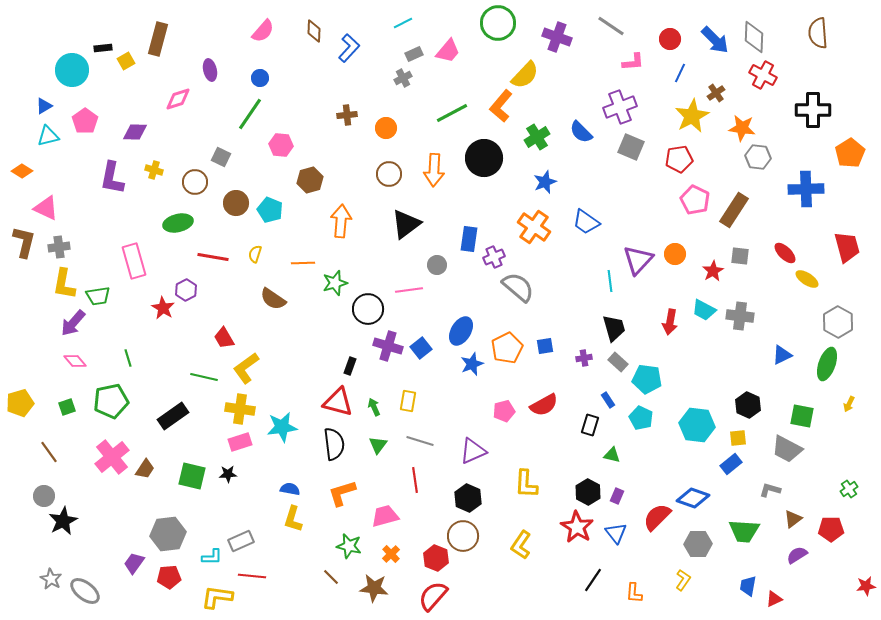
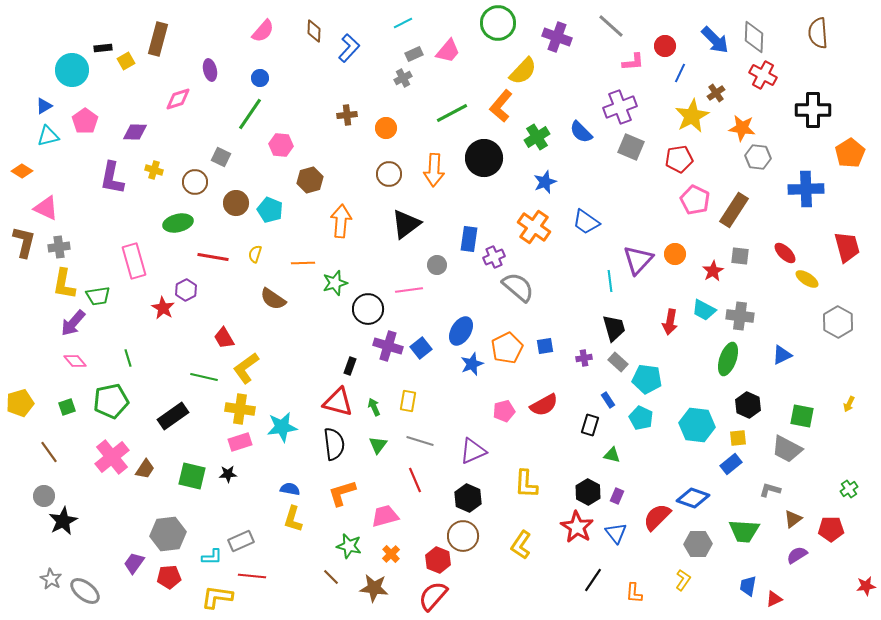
gray line at (611, 26): rotated 8 degrees clockwise
red circle at (670, 39): moved 5 px left, 7 px down
yellow semicircle at (525, 75): moved 2 px left, 4 px up
green ellipse at (827, 364): moved 99 px left, 5 px up
red line at (415, 480): rotated 15 degrees counterclockwise
red hexagon at (436, 558): moved 2 px right, 2 px down
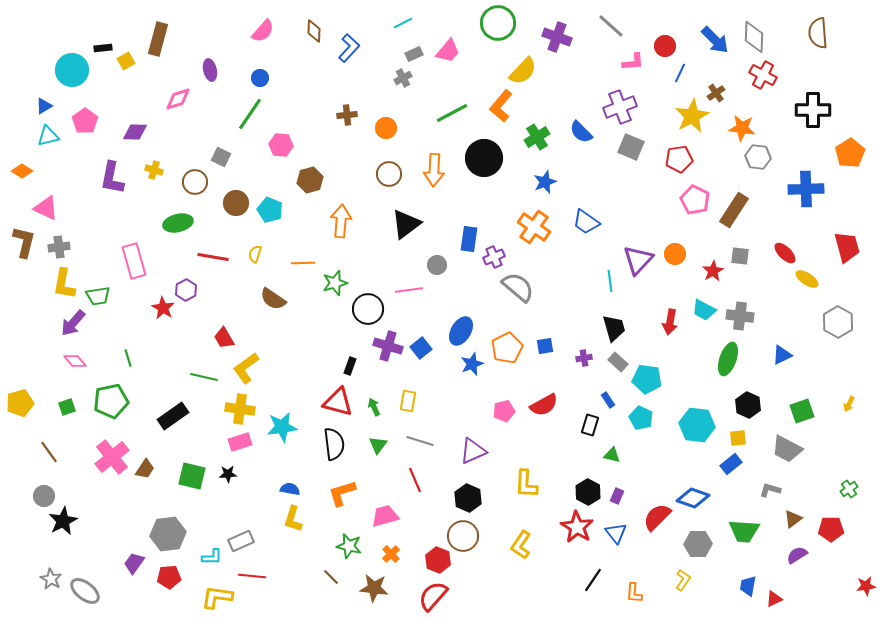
green square at (802, 416): moved 5 px up; rotated 30 degrees counterclockwise
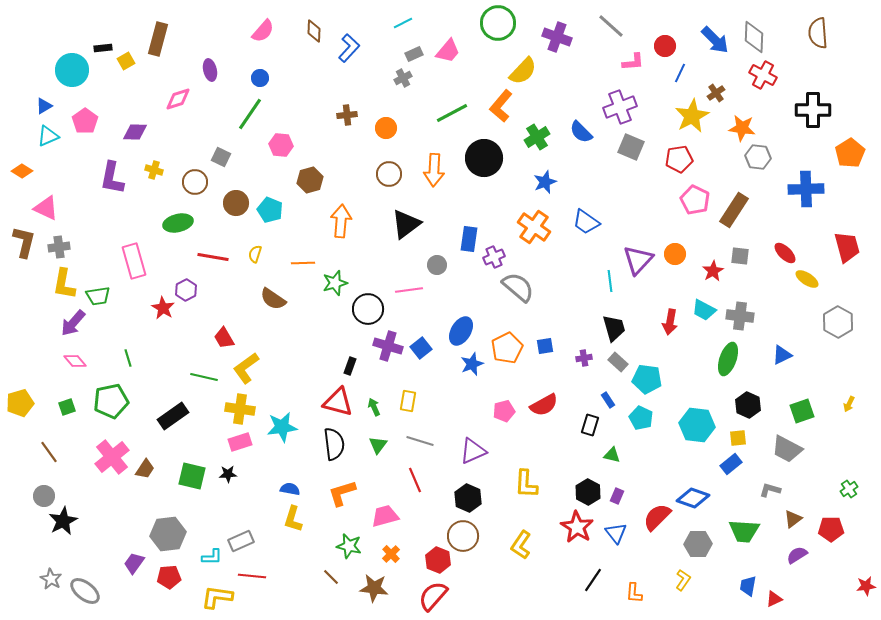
cyan triangle at (48, 136): rotated 10 degrees counterclockwise
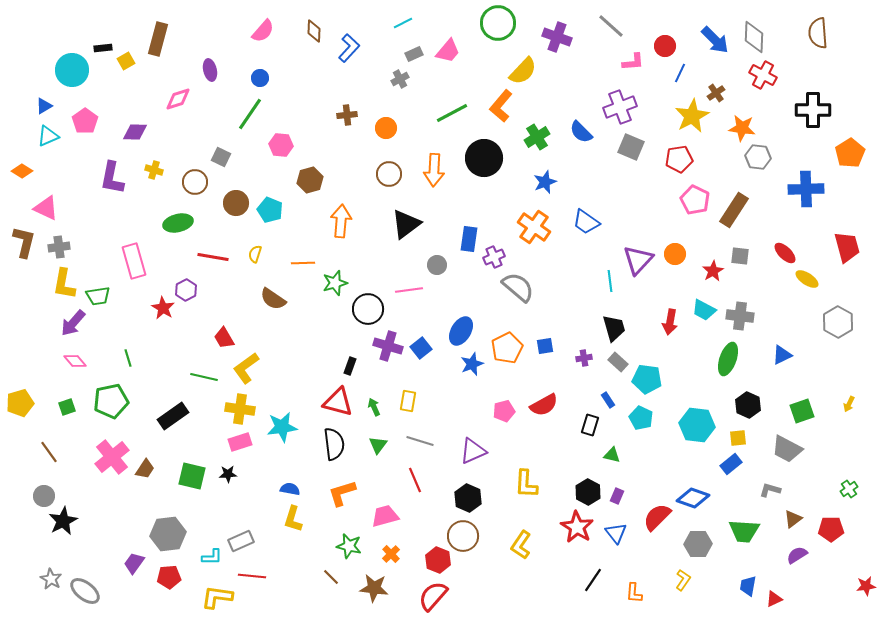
gray cross at (403, 78): moved 3 px left, 1 px down
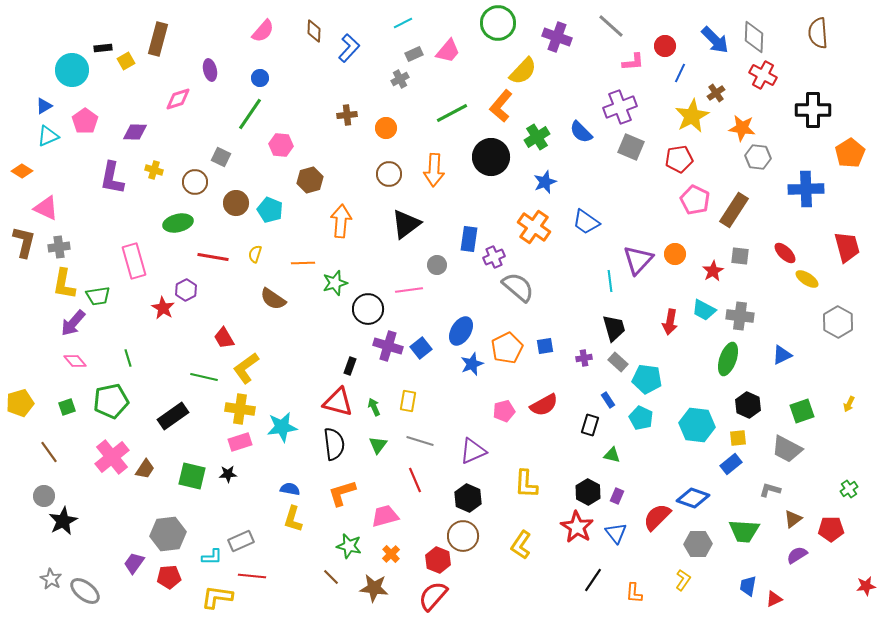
black circle at (484, 158): moved 7 px right, 1 px up
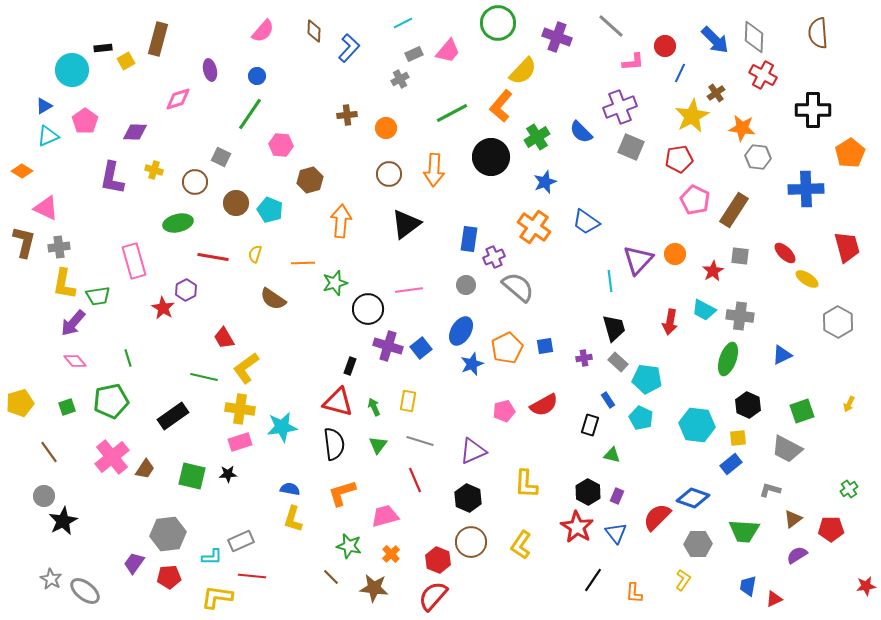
blue circle at (260, 78): moved 3 px left, 2 px up
gray circle at (437, 265): moved 29 px right, 20 px down
brown circle at (463, 536): moved 8 px right, 6 px down
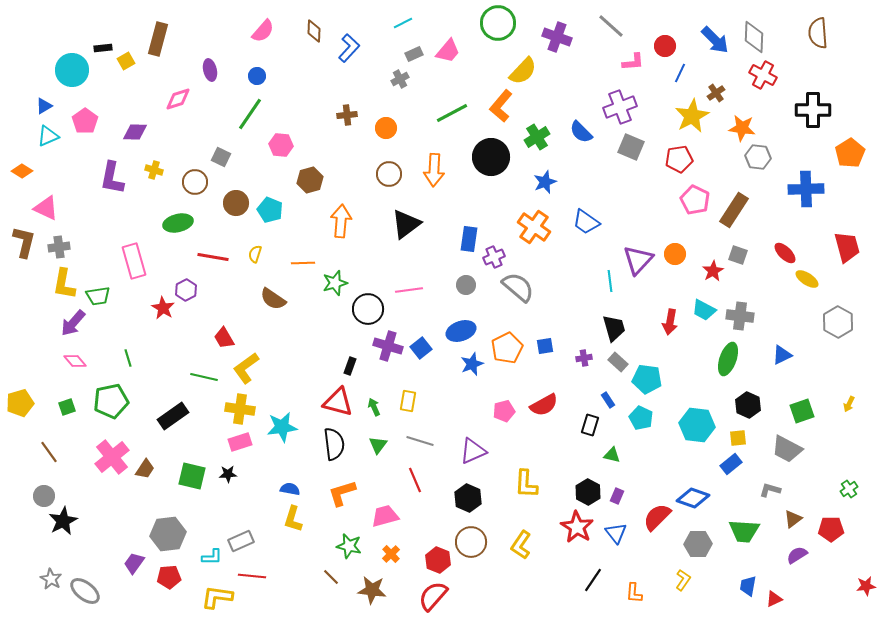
gray square at (740, 256): moved 2 px left, 1 px up; rotated 12 degrees clockwise
blue ellipse at (461, 331): rotated 40 degrees clockwise
brown star at (374, 588): moved 2 px left, 2 px down
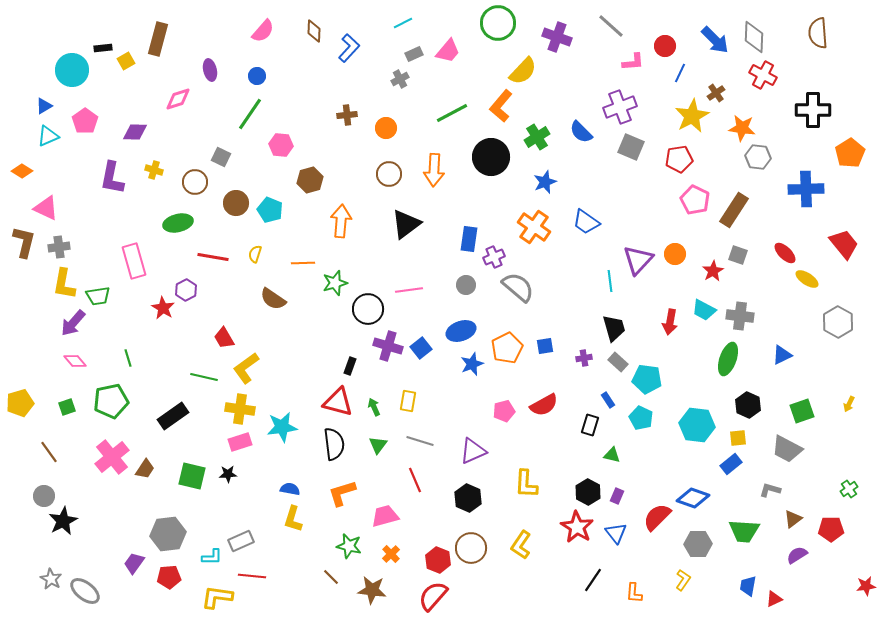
red trapezoid at (847, 247): moved 3 px left, 3 px up; rotated 24 degrees counterclockwise
brown circle at (471, 542): moved 6 px down
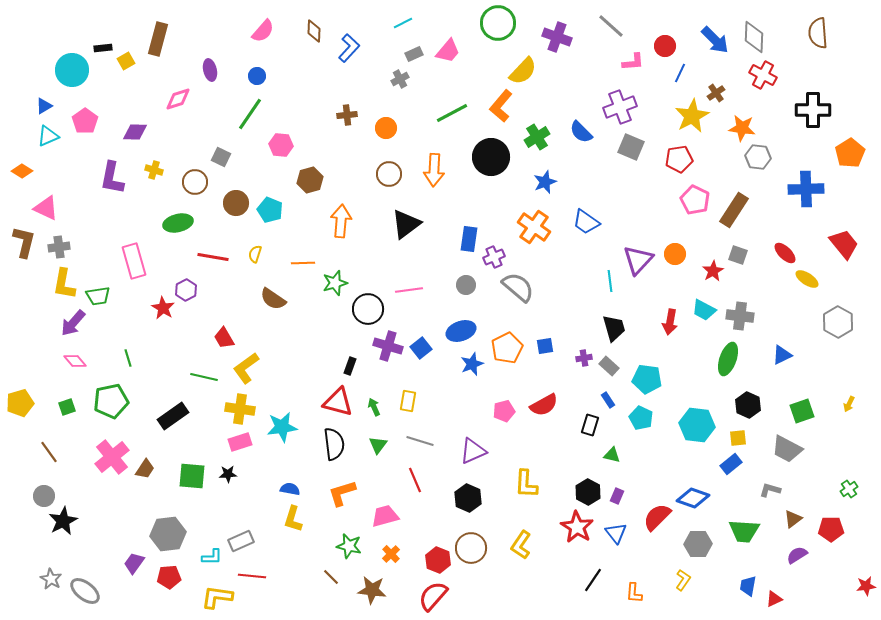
gray rectangle at (618, 362): moved 9 px left, 4 px down
green square at (192, 476): rotated 8 degrees counterclockwise
